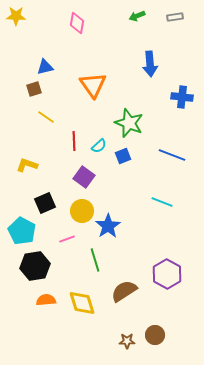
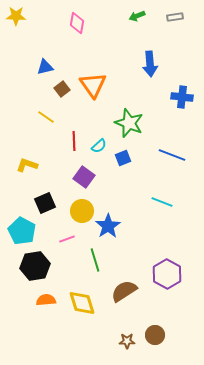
brown square: moved 28 px right; rotated 21 degrees counterclockwise
blue square: moved 2 px down
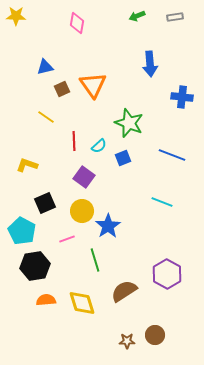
brown square: rotated 14 degrees clockwise
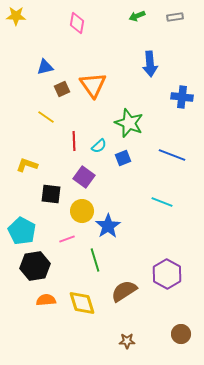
black square: moved 6 px right, 9 px up; rotated 30 degrees clockwise
brown circle: moved 26 px right, 1 px up
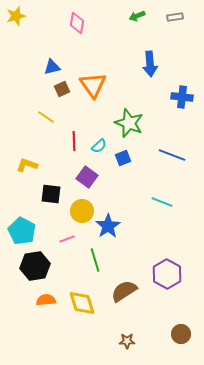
yellow star: rotated 18 degrees counterclockwise
blue triangle: moved 7 px right
purple square: moved 3 px right
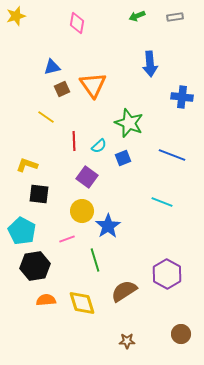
black square: moved 12 px left
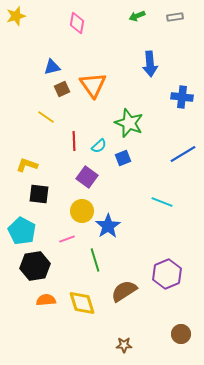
blue line: moved 11 px right, 1 px up; rotated 52 degrees counterclockwise
purple hexagon: rotated 8 degrees clockwise
brown star: moved 3 px left, 4 px down
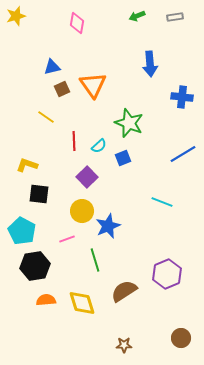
purple square: rotated 10 degrees clockwise
blue star: rotated 10 degrees clockwise
brown circle: moved 4 px down
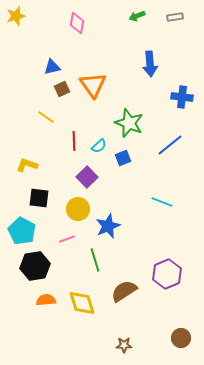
blue line: moved 13 px left, 9 px up; rotated 8 degrees counterclockwise
black square: moved 4 px down
yellow circle: moved 4 px left, 2 px up
